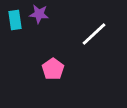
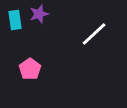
purple star: rotated 24 degrees counterclockwise
pink pentagon: moved 23 px left
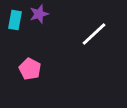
cyan rectangle: rotated 18 degrees clockwise
pink pentagon: rotated 10 degrees counterclockwise
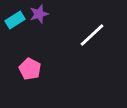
cyan rectangle: rotated 48 degrees clockwise
white line: moved 2 px left, 1 px down
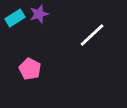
cyan rectangle: moved 2 px up
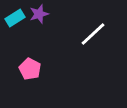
white line: moved 1 px right, 1 px up
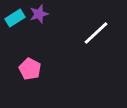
white line: moved 3 px right, 1 px up
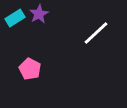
purple star: rotated 12 degrees counterclockwise
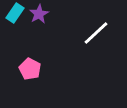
cyan rectangle: moved 5 px up; rotated 24 degrees counterclockwise
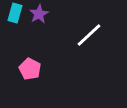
cyan rectangle: rotated 18 degrees counterclockwise
white line: moved 7 px left, 2 px down
